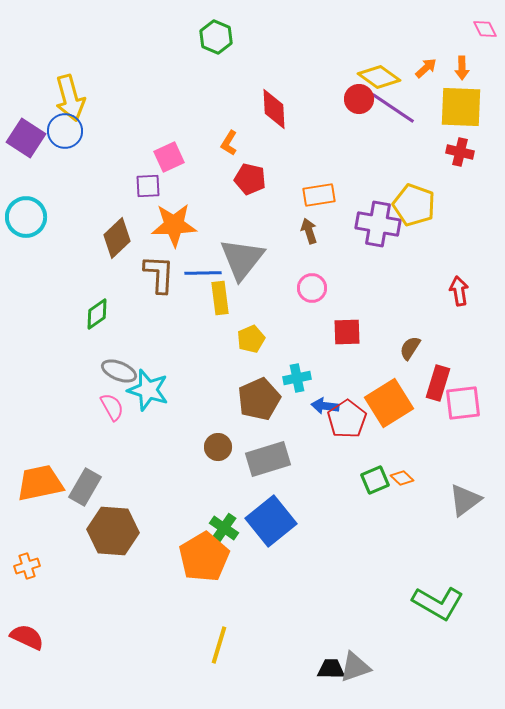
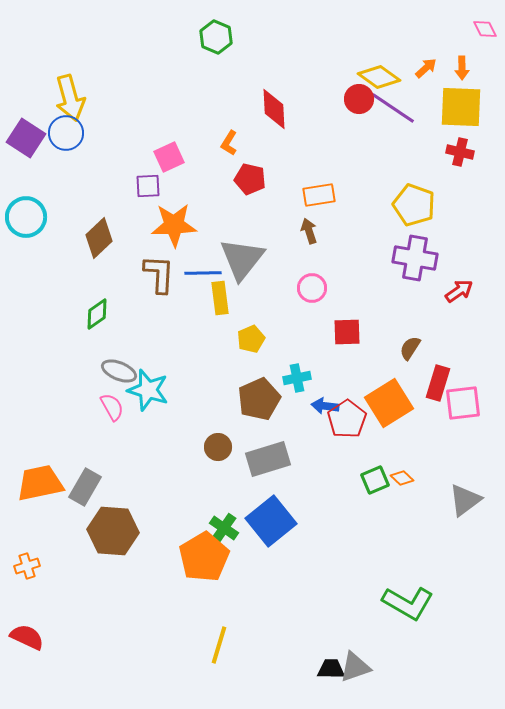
blue circle at (65, 131): moved 1 px right, 2 px down
purple cross at (378, 224): moved 37 px right, 34 px down
brown diamond at (117, 238): moved 18 px left
red arrow at (459, 291): rotated 64 degrees clockwise
green L-shape at (438, 603): moved 30 px left
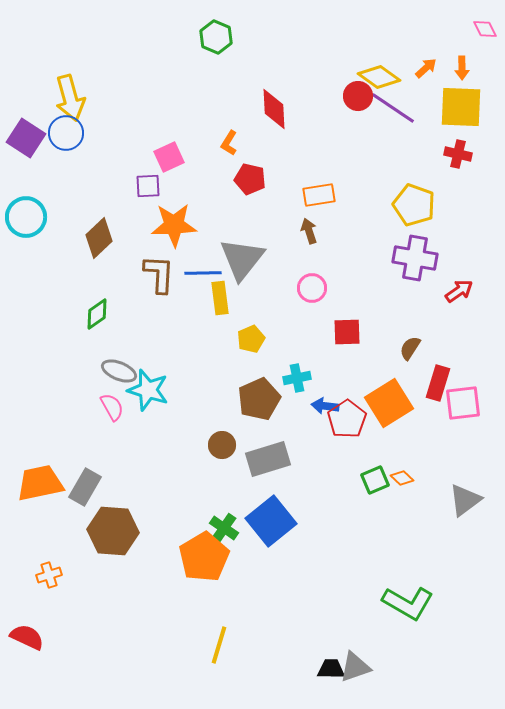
red circle at (359, 99): moved 1 px left, 3 px up
red cross at (460, 152): moved 2 px left, 2 px down
brown circle at (218, 447): moved 4 px right, 2 px up
orange cross at (27, 566): moved 22 px right, 9 px down
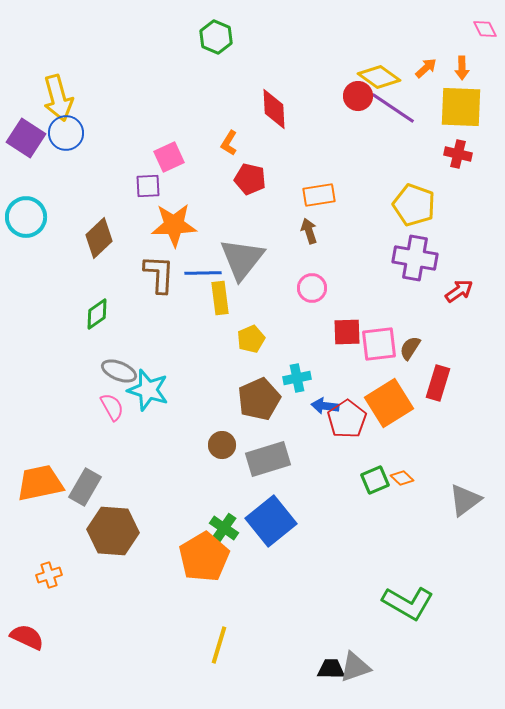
yellow arrow at (70, 98): moved 12 px left
pink square at (463, 403): moved 84 px left, 59 px up
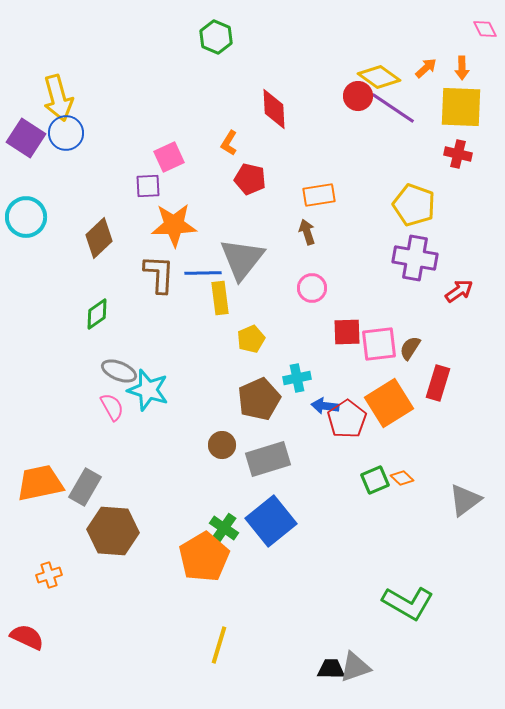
brown arrow at (309, 231): moved 2 px left, 1 px down
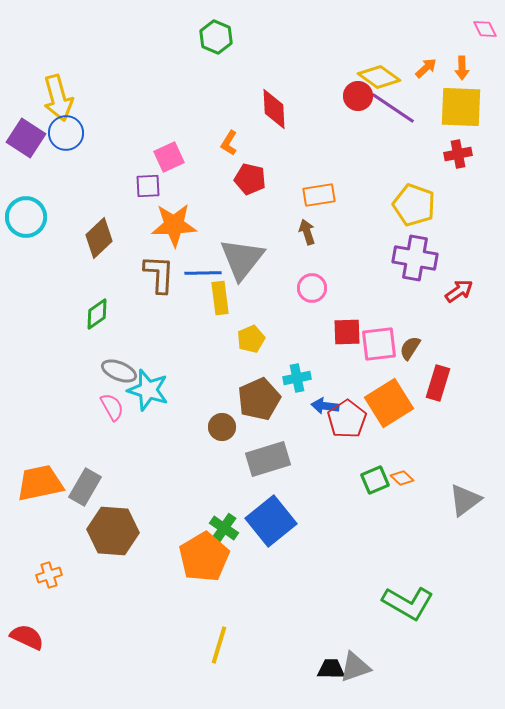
red cross at (458, 154): rotated 24 degrees counterclockwise
brown circle at (222, 445): moved 18 px up
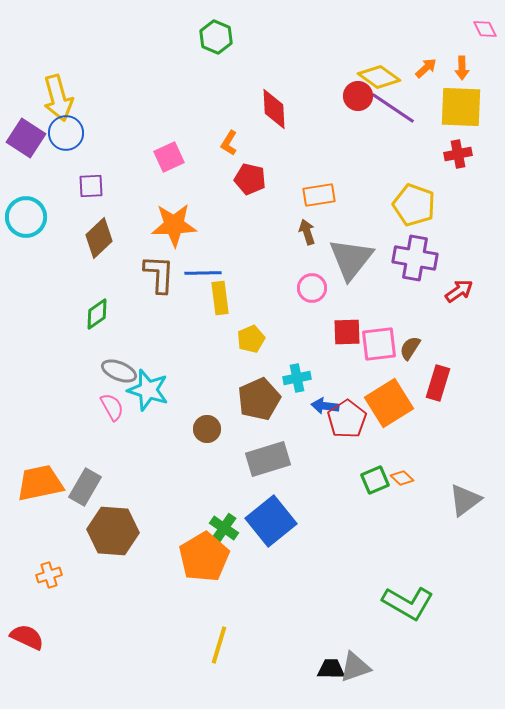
purple square at (148, 186): moved 57 px left
gray triangle at (242, 259): moved 109 px right
brown circle at (222, 427): moved 15 px left, 2 px down
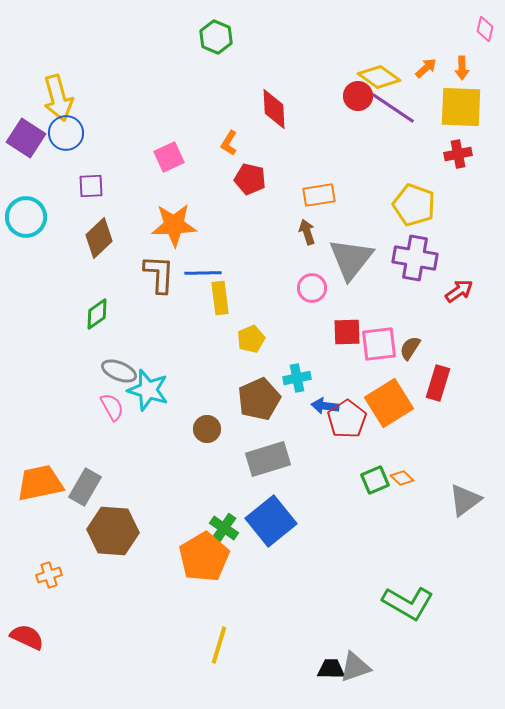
pink diamond at (485, 29): rotated 40 degrees clockwise
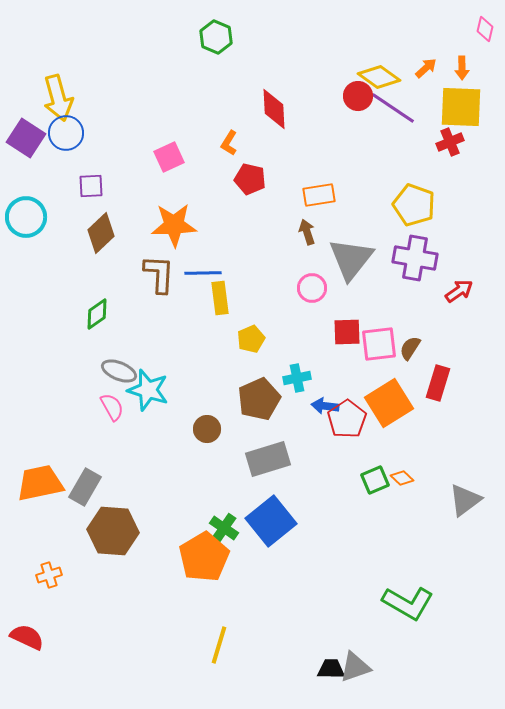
red cross at (458, 154): moved 8 px left, 12 px up; rotated 12 degrees counterclockwise
brown diamond at (99, 238): moved 2 px right, 5 px up
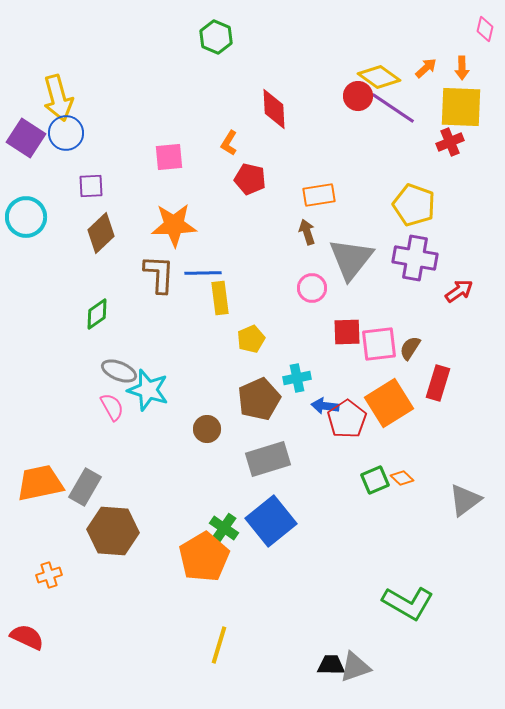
pink square at (169, 157): rotated 20 degrees clockwise
black trapezoid at (331, 669): moved 4 px up
